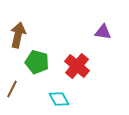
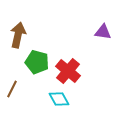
red cross: moved 9 px left, 5 px down
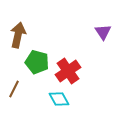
purple triangle: rotated 48 degrees clockwise
red cross: rotated 15 degrees clockwise
brown line: moved 2 px right
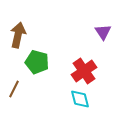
red cross: moved 16 px right
cyan diamond: moved 21 px right; rotated 15 degrees clockwise
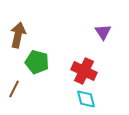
red cross: rotated 30 degrees counterclockwise
cyan diamond: moved 6 px right
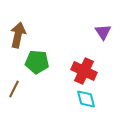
green pentagon: rotated 10 degrees counterclockwise
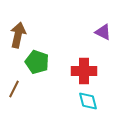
purple triangle: rotated 30 degrees counterclockwise
green pentagon: rotated 15 degrees clockwise
red cross: rotated 25 degrees counterclockwise
cyan diamond: moved 2 px right, 2 px down
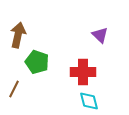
purple triangle: moved 3 px left, 3 px down; rotated 18 degrees clockwise
red cross: moved 1 px left, 1 px down
cyan diamond: moved 1 px right
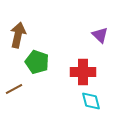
brown line: rotated 36 degrees clockwise
cyan diamond: moved 2 px right
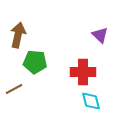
green pentagon: moved 2 px left; rotated 15 degrees counterclockwise
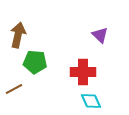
cyan diamond: rotated 10 degrees counterclockwise
